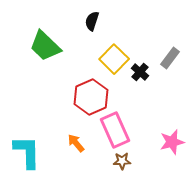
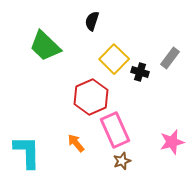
black cross: rotated 24 degrees counterclockwise
brown star: rotated 18 degrees counterclockwise
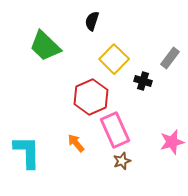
black cross: moved 3 px right, 9 px down
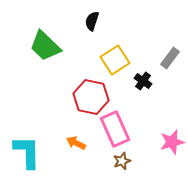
yellow square: moved 1 px right, 1 px down; rotated 12 degrees clockwise
black cross: rotated 18 degrees clockwise
red hexagon: rotated 24 degrees counterclockwise
pink rectangle: moved 1 px up
orange arrow: rotated 24 degrees counterclockwise
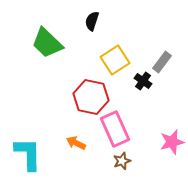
green trapezoid: moved 2 px right, 3 px up
gray rectangle: moved 8 px left, 4 px down
cyan L-shape: moved 1 px right, 2 px down
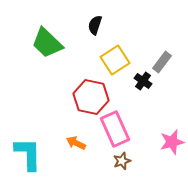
black semicircle: moved 3 px right, 4 px down
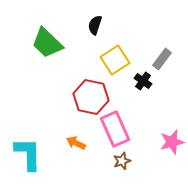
gray rectangle: moved 3 px up
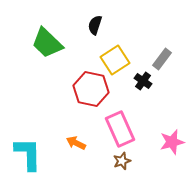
red hexagon: moved 8 px up
pink rectangle: moved 5 px right
